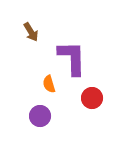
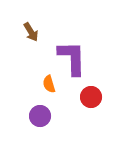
red circle: moved 1 px left, 1 px up
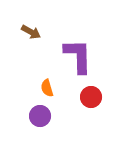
brown arrow: rotated 30 degrees counterclockwise
purple L-shape: moved 6 px right, 2 px up
orange semicircle: moved 2 px left, 4 px down
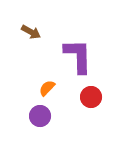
orange semicircle: rotated 60 degrees clockwise
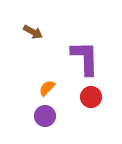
brown arrow: moved 2 px right
purple L-shape: moved 7 px right, 2 px down
purple circle: moved 5 px right
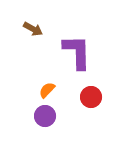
brown arrow: moved 3 px up
purple L-shape: moved 8 px left, 6 px up
orange semicircle: moved 2 px down
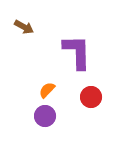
brown arrow: moved 9 px left, 2 px up
